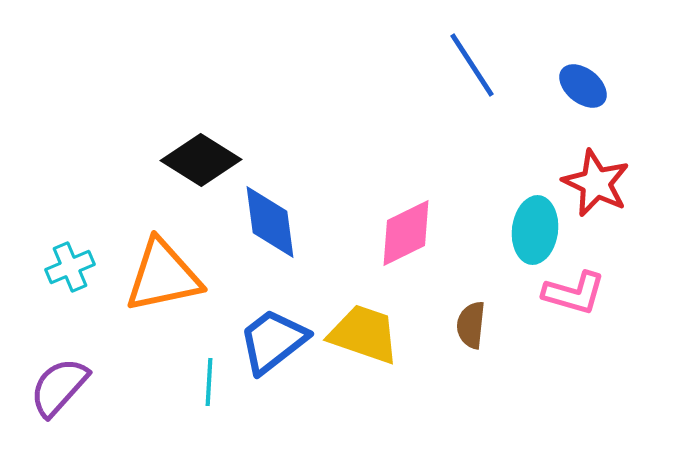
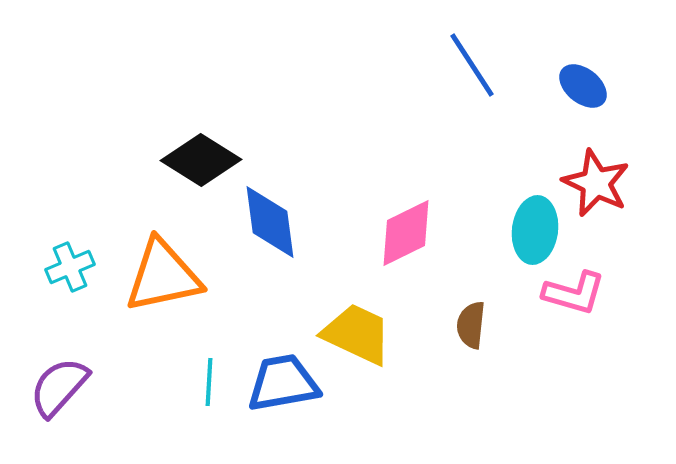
yellow trapezoid: moved 7 px left; rotated 6 degrees clockwise
blue trapezoid: moved 10 px right, 42 px down; rotated 28 degrees clockwise
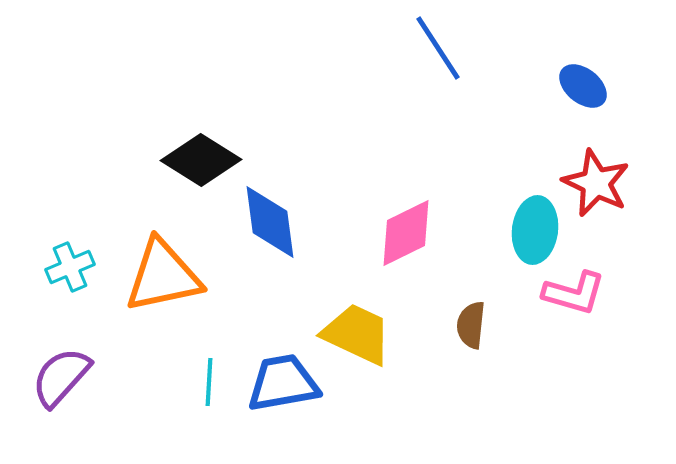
blue line: moved 34 px left, 17 px up
purple semicircle: moved 2 px right, 10 px up
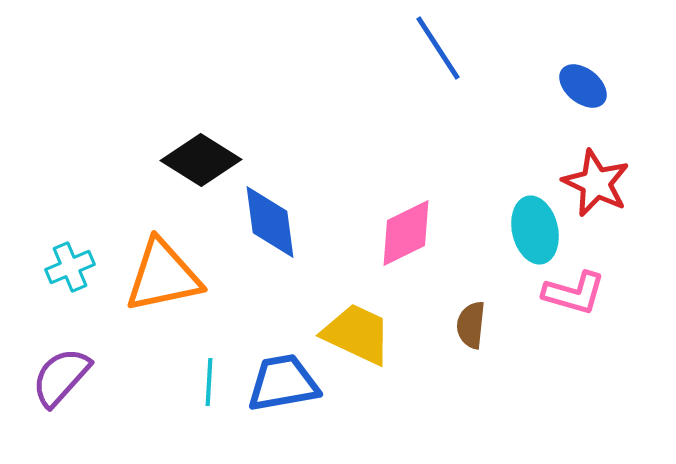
cyan ellipse: rotated 20 degrees counterclockwise
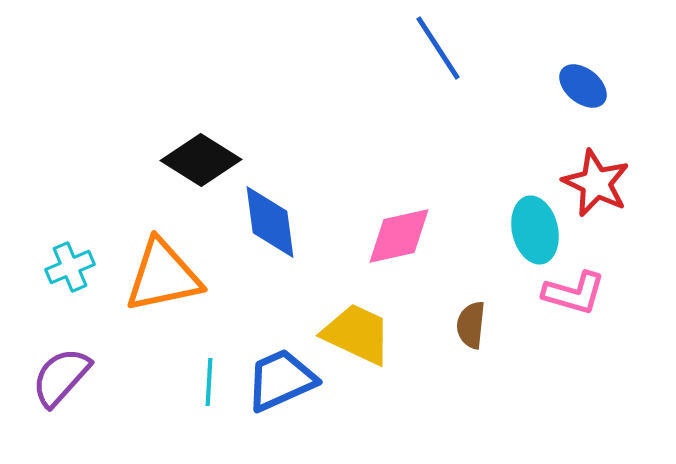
pink diamond: moved 7 px left, 3 px down; rotated 14 degrees clockwise
blue trapezoid: moved 2 px left, 3 px up; rotated 14 degrees counterclockwise
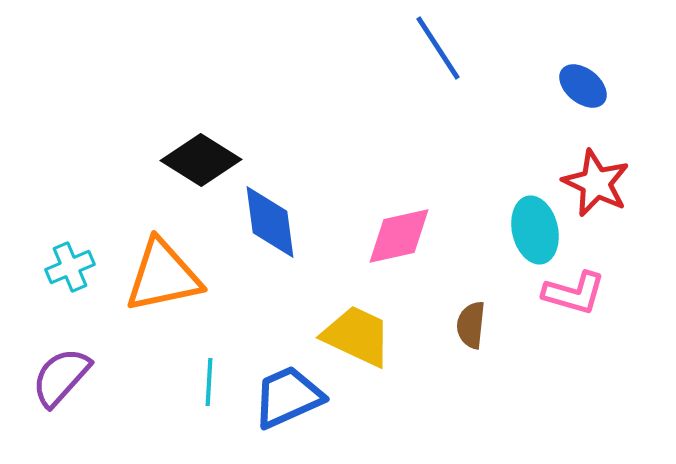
yellow trapezoid: moved 2 px down
blue trapezoid: moved 7 px right, 17 px down
